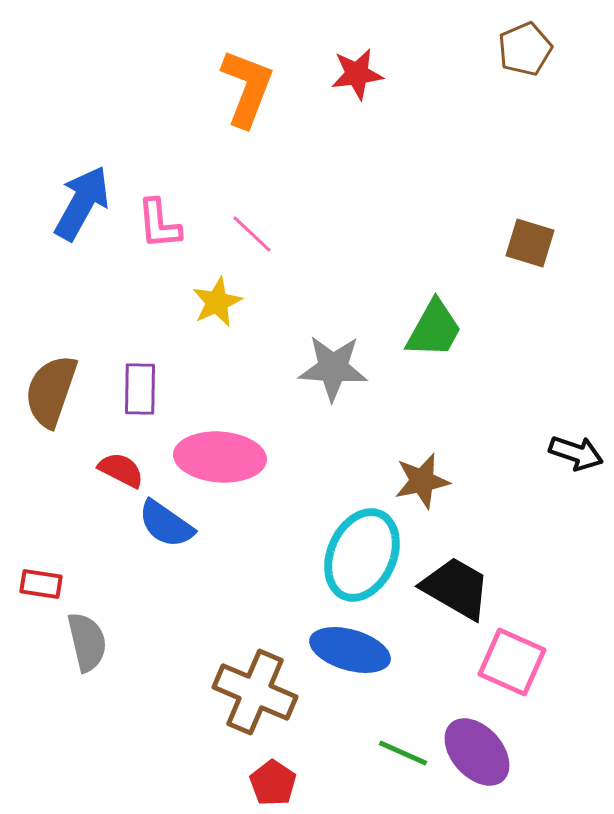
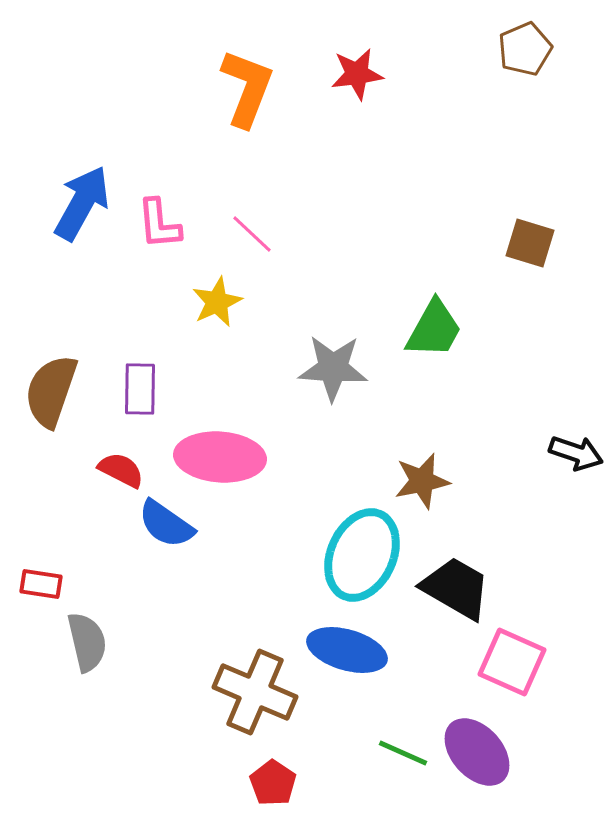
blue ellipse: moved 3 px left
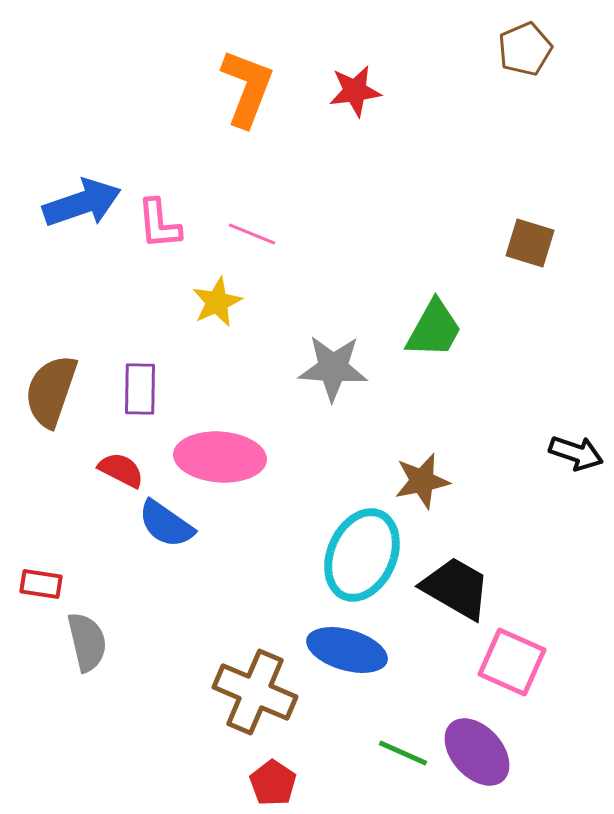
red star: moved 2 px left, 17 px down
blue arrow: rotated 42 degrees clockwise
pink line: rotated 21 degrees counterclockwise
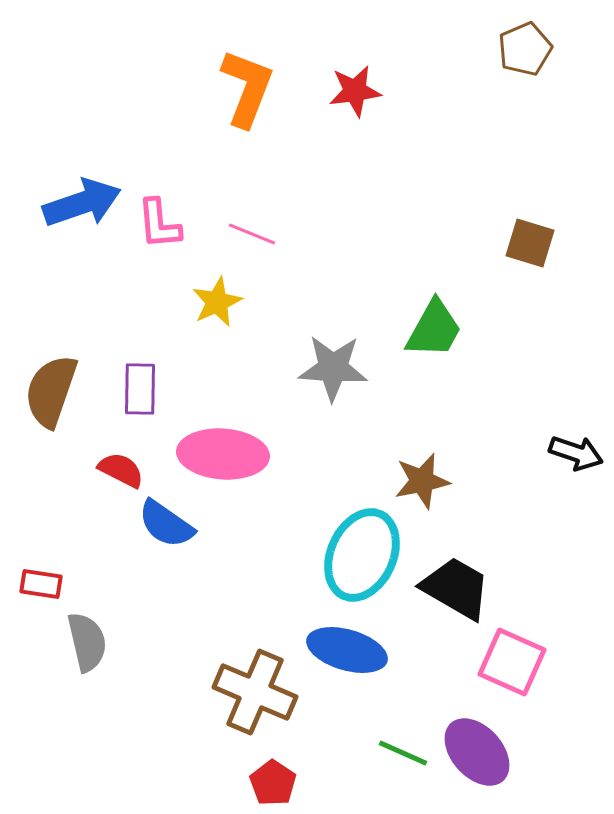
pink ellipse: moved 3 px right, 3 px up
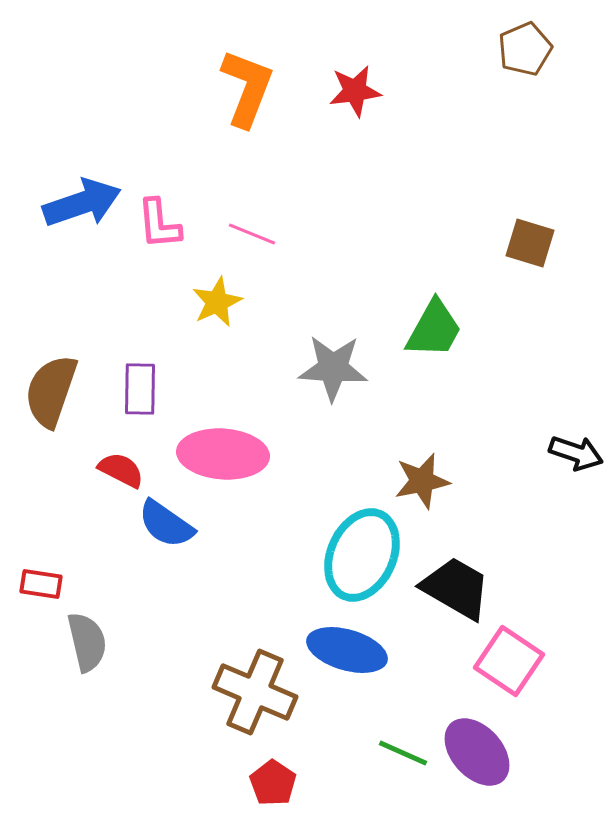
pink square: moved 3 px left, 1 px up; rotated 10 degrees clockwise
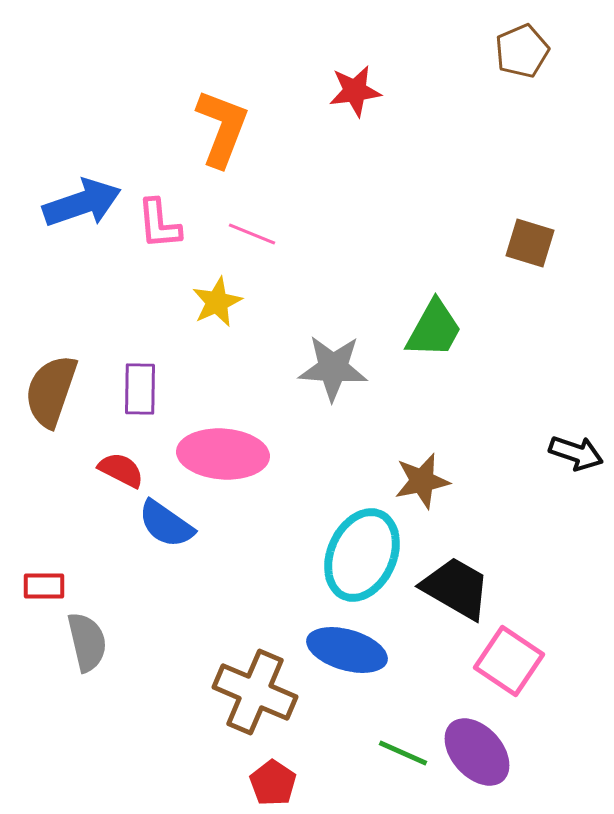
brown pentagon: moved 3 px left, 2 px down
orange L-shape: moved 25 px left, 40 px down
red rectangle: moved 3 px right, 2 px down; rotated 9 degrees counterclockwise
